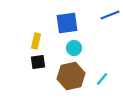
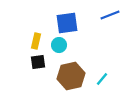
cyan circle: moved 15 px left, 3 px up
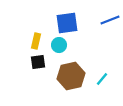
blue line: moved 5 px down
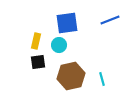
cyan line: rotated 56 degrees counterclockwise
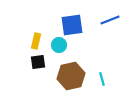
blue square: moved 5 px right, 2 px down
